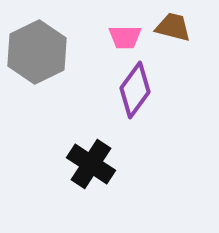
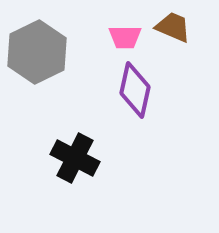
brown trapezoid: rotated 9 degrees clockwise
purple diamond: rotated 24 degrees counterclockwise
black cross: moved 16 px left, 6 px up; rotated 6 degrees counterclockwise
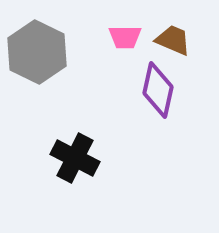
brown trapezoid: moved 13 px down
gray hexagon: rotated 8 degrees counterclockwise
purple diamond: moved 23 px right
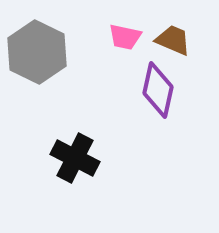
pink trapezoid: rotated 12 degrees clockwise
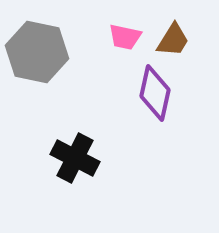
brown trapezoid: rotated 99 degrees clockwise
gray hexagon: rotated 14 degrees counterclockwise
purple diamond: moved 3 px left, 3 px down
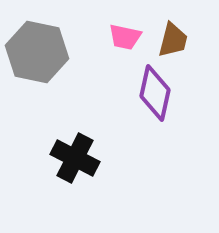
brown trapezoid: rotated 18 degrees counterclockwise
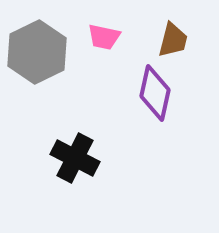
pink trapezoid: moved 21 px left
gray hexagon: rotated 22 degrees clockwise
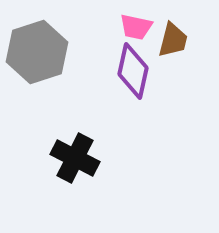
pink trapezoid: moved 32 px right, 10 px up
gray hexagon: rotated 8 degrees clockwise
purple diamond: moved 22 px left, 22 px up
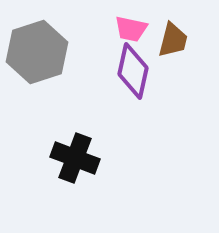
pink trapezoid: moved 5 px left, 2 px down
black cross: rotated 6 degrees counterclockwise
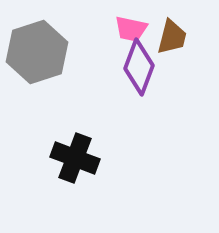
brown trapezoid: moved 1 px left, 3 px up
purple diamond: moved 6 px right, 4 px up; rotated 8 degrees clockwise
